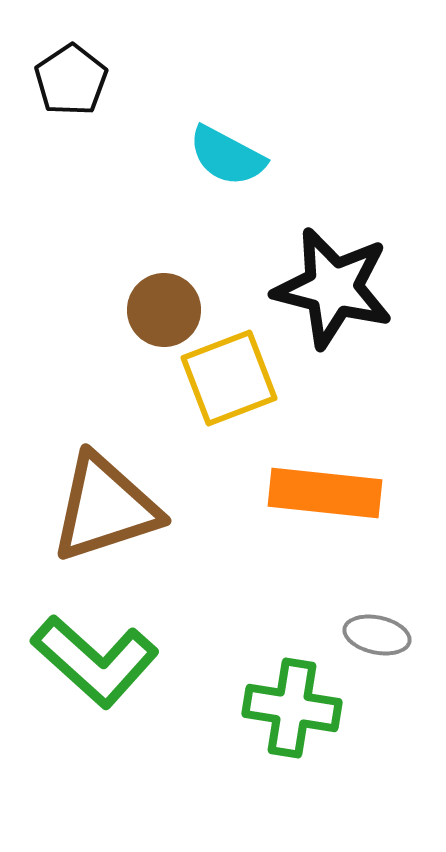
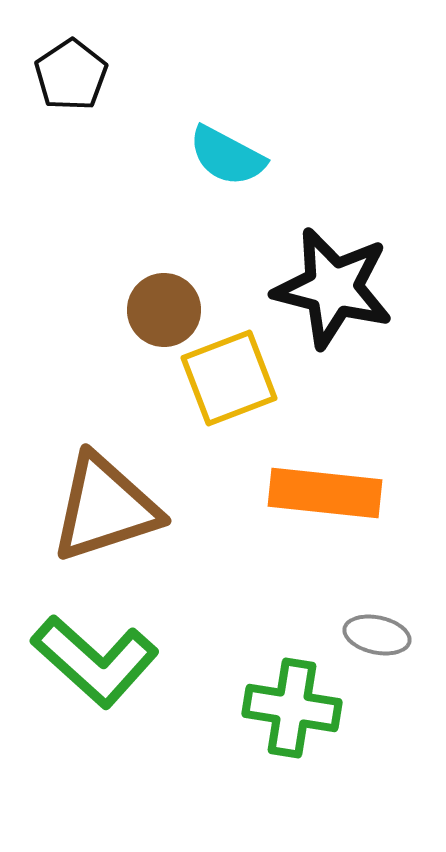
black pentagon: moved 5 px up
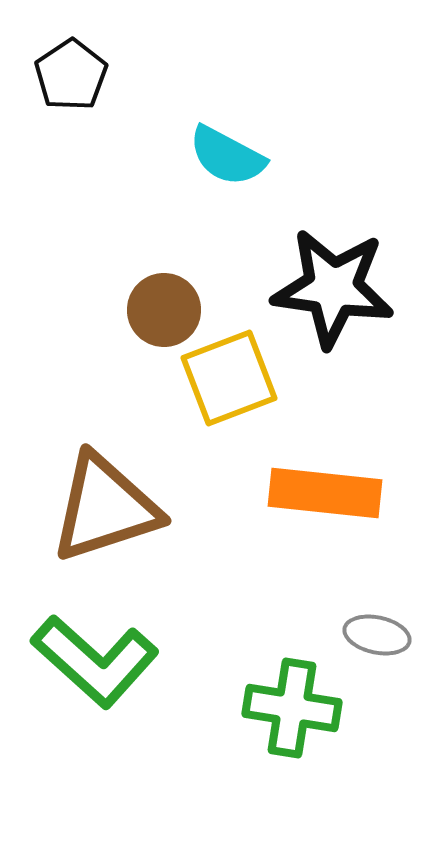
black star: rotated 6 degrees counterclockwise
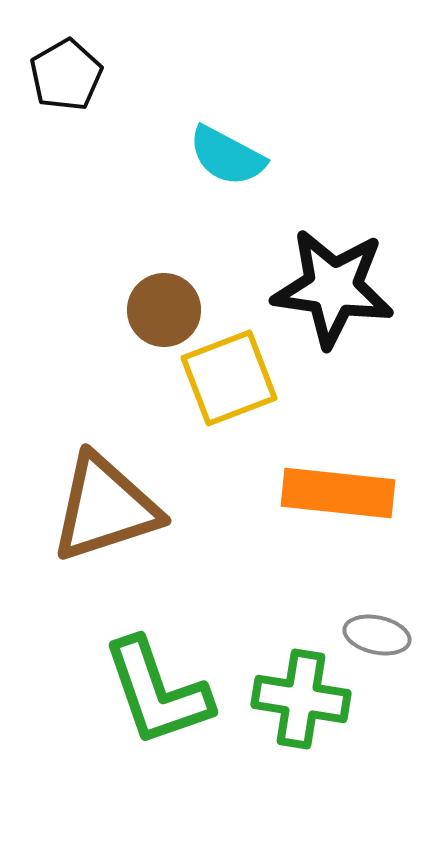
black pentagon: moved 5 px left; rotated 4 degrees clockwise
orange rectangle: moved 13 px right
green L-shape: moved 62 px right, 31 px down; rotated 29 degrees clockwise
green cross: moved 9 px right, 9 px up
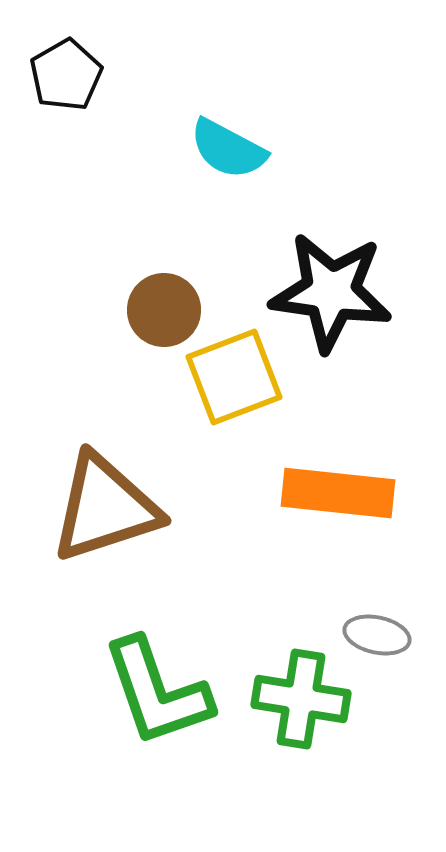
cyan semicircle: moved 1 px right, 7 px up
black star: moved 2 px left, 4 px down
yellow square: moved 5 px right, 1 px up
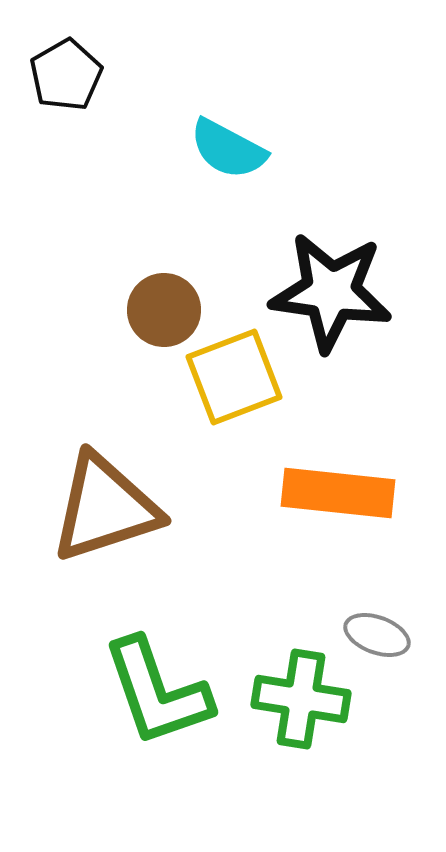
gray ellipse: rotated 8 degrees clockwise
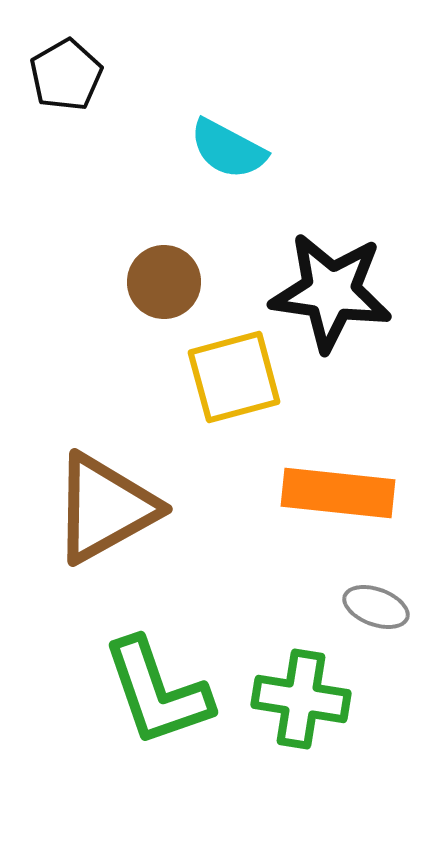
brown circle: moved 28 px up
yellow square: rotated 6 degrees clockwise
brown triangle: rotated 11 degrees counterclockwise
gray ellipse: moved 1 px left, 28 px up
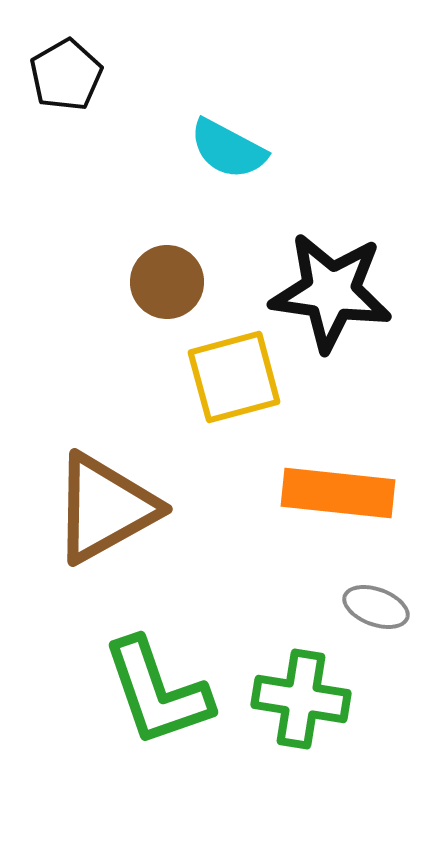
brown circle: moved 3 px right
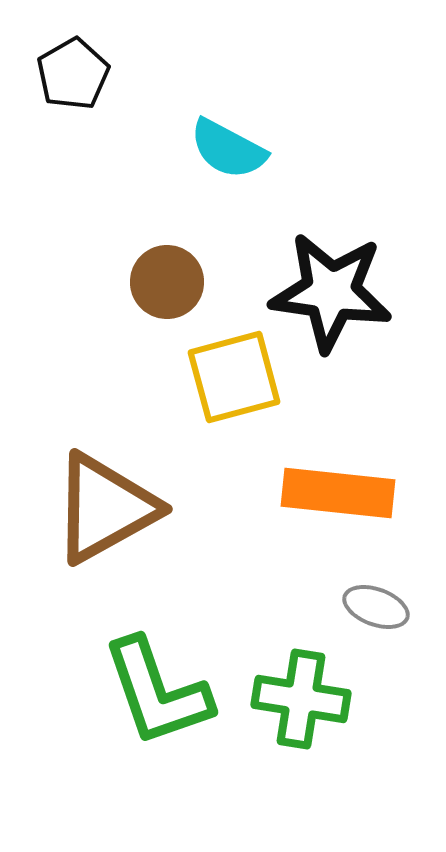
black pentagon: moved 7 px right, 1 px up
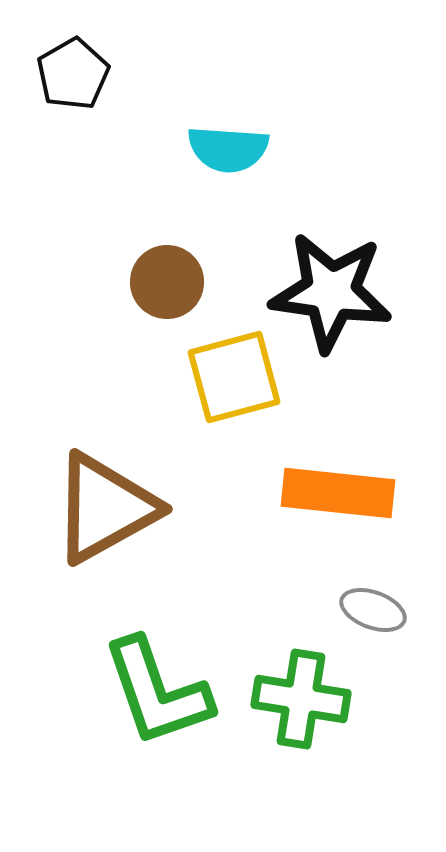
cyan semicircle: rotated 24 degrees counterclockwise
gray ellipse: moved 3 px left, 3 px down
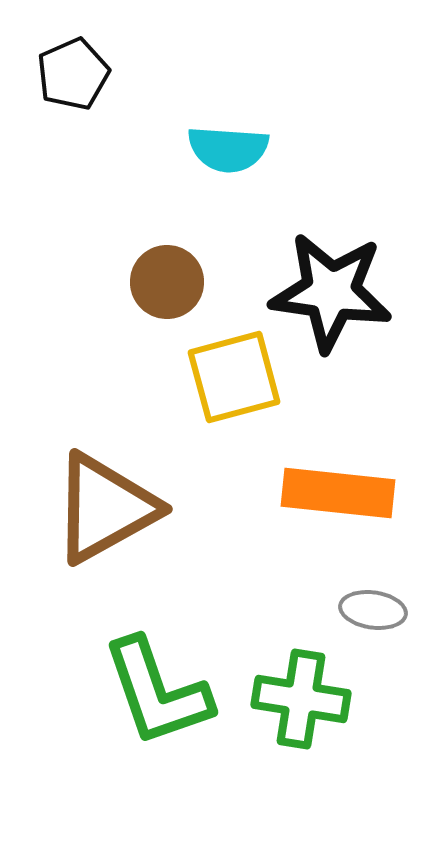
black pentagon: rotated 6 degrees clockwise
gray ellipse: rotated 12 degrees counterclockwise
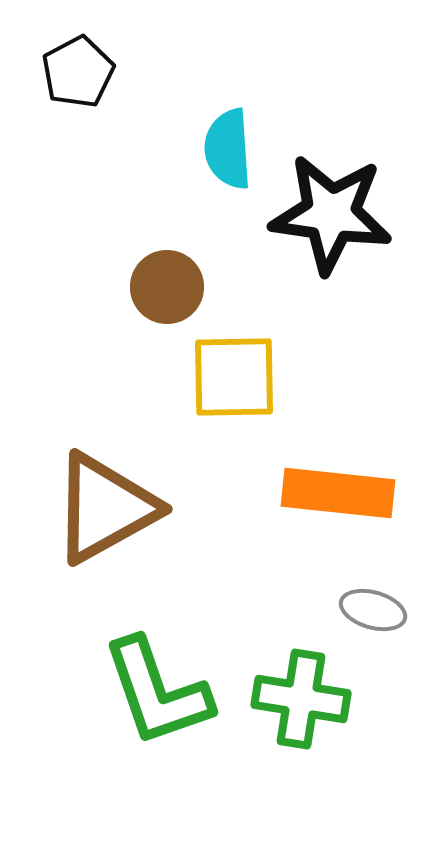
black pentagon: moved 5 px right, 2 px up; rotated 4 degrees counterclockwise
cyan semicircle: rotated 82 degrees clockwise
brown circle: moved 5 px down
black star: moved 78 px up
yellow square: rotated 14 degrees clockwise
gray ellipse: rotated 8 degrees clockwise
